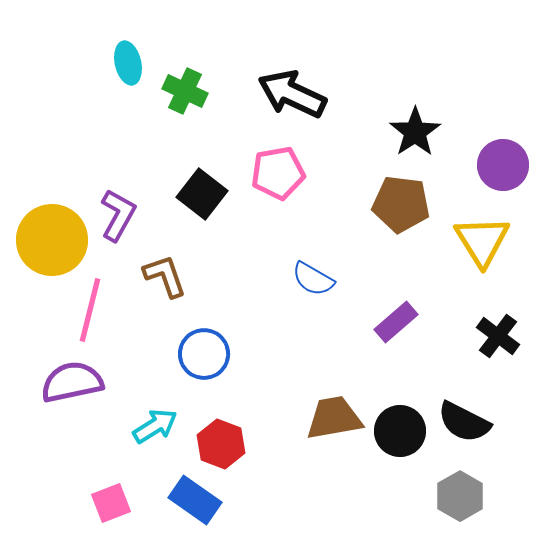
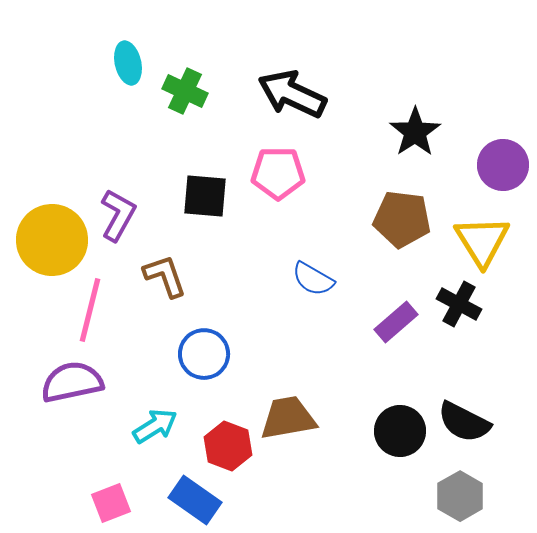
pink pentagon: rotated 10 degrees clockwise
black square: moved 3 px right, 2 px down; rotated 33 degrees counterclockwise
brown pentagon: moved 1 px right, 15 px down
black cross: moved 39 px left, 32 px up; rotated 9 degrees counterclockwise
brown trapezoid: moved 46 px left
red hexagon: moved 7 px right, 2 px down
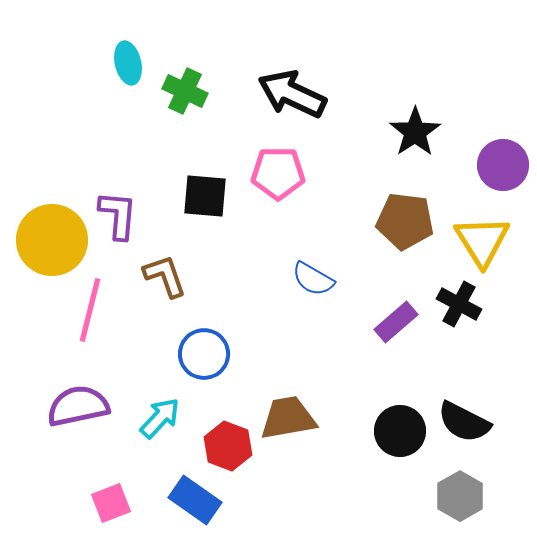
purple L-shape: rotated 24 degrees counterclockwise
brown pentagon: moved 3 px right, 2 px down
purple semicircle: moved 6 px right, 24 px down
cyan arrow: moved 5 px right, 8 px up; rotated 15 degrees counterclockwise
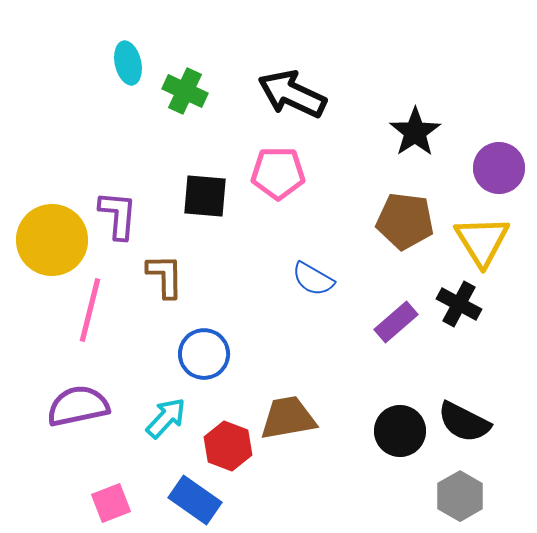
purple circle: moved 4 px left, 3 px down
brown L-shape: rotated 18 degrees clockwise
cyan arrow: moved 6 px right
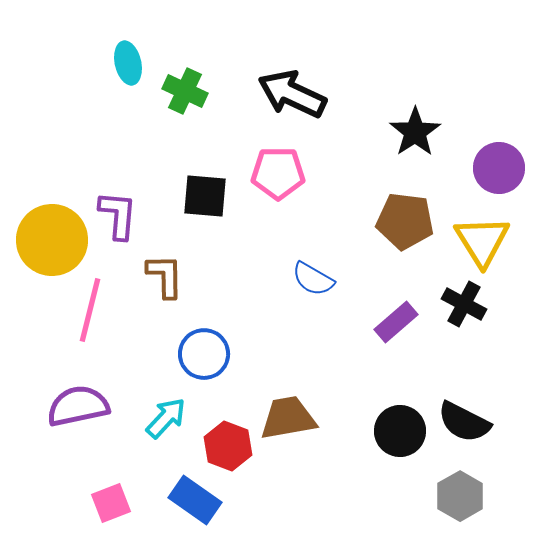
black cross: moved 5 px right
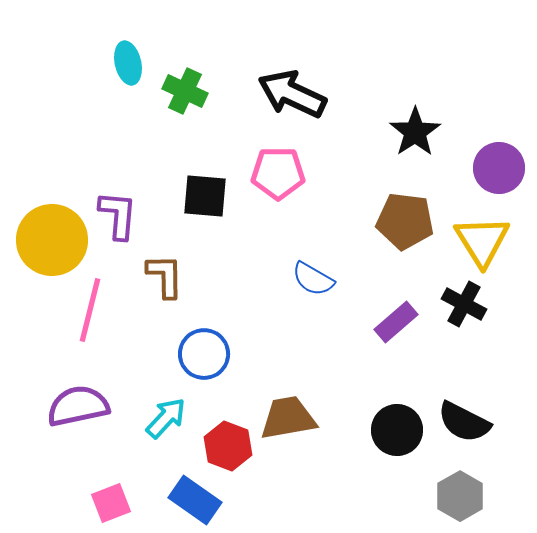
black circle: moved 3 px left, 1 px up
